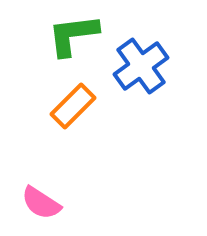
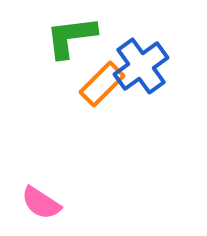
green L-shape: moved 2 px left, 2 px down
orange rectangle: moved 29 px right, 22 px up
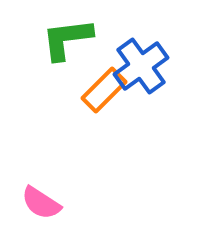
green L-shape: moved 4 px left, 2 px down
orange rectangle: moved 2 px right, 6 px down
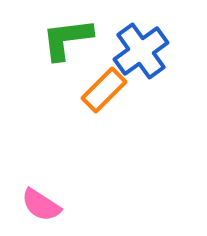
blue cross: moved 15 px up
pink semicircle: moved 2 px down
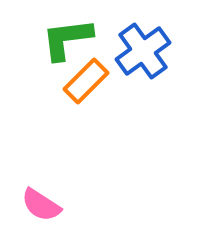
blue cross: moved 2 px right
orange rectangle: moved 18 px left, 9 px up
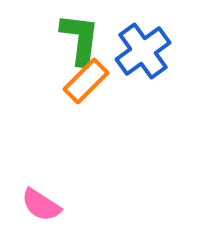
green L-shape: moved 13 px right; rotated 104 degrees clockwise
